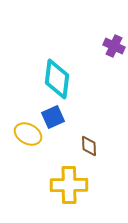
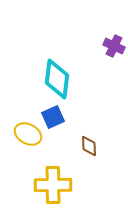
yellow cross: moved 16 px left
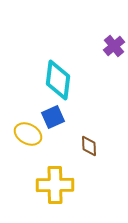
purple cross: rotated 25 degrees clockwise
cyan diamond: moved 1 px right, 1 px down
yellow cross: moved 2 px right
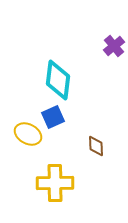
brown diamond: moved 7 px right
yellow cross: moved 2 px up
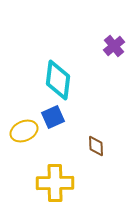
yellow ellipse: moved 4 px left, 3 px up; rotated 52 degrees counterclockwise
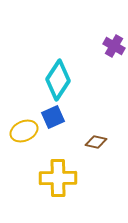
purple cross: rotated 20 degrees counterclockwise
cyan diamond: rotated 27 degrees clockwise
brown diamond: moved 4 px up; rotated 75 degrees counterclockwise
yellow cross: moved 3 px right, 5 px up
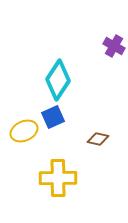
brown diamond: moved 2 px right, 3 px up
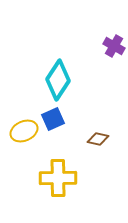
blue square: moved 2 px down
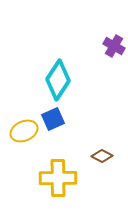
brown diamond: moved 4 px right, 17 px down; rotated 15 degrees clockwise
